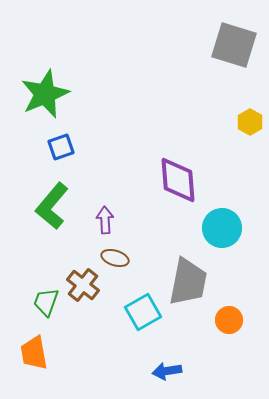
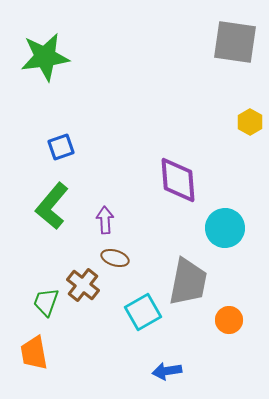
gray square: moved 1 px right, 3 px up; rotated 9 degrees counterclockwise
green star: moved 37 px up; rotated 15 degrees clockwise
cyan circle: moved 3 px right
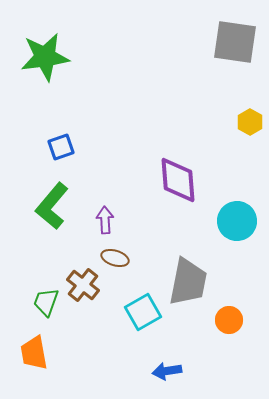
cyan circle: moved 12 px right, 7 px up
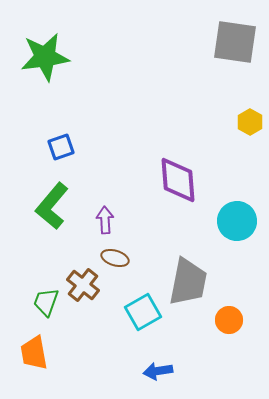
blue arrow: moved 9 px left
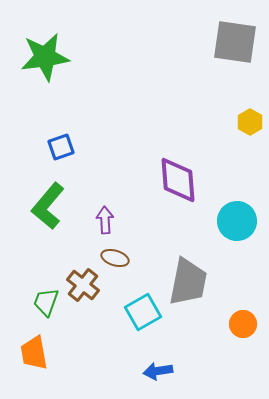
green L-shape: moved 4 px left
orange circle: moved 14 px right, 4 px down
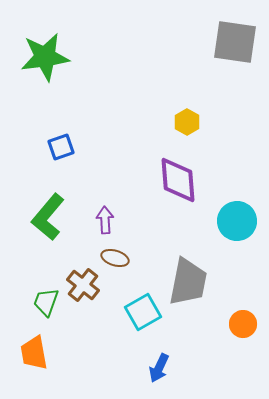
yellow hexagon: moved 63 px left
green L-shape: moved 11 px down
blue arrow: moved 1 px right, 3 px up; rotated 56 degrees counterclockwise
